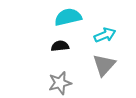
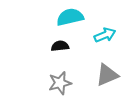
cyan semicircle: moved 2 px right
gray triangle: moved 3 px right, 10 px down; rotated 25 degrees clockwise
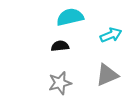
cyan arrow: moved 6 px right
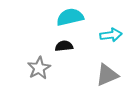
cyan arrow: rotated 15 degrees clockwise
black semicircle: moved 4 px right
gray star: moved 21 px left, 15 px up; rotated 15 degrees counterclockwise
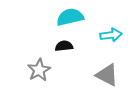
gray star: moved 2 px down
gray triangle: rotated 50 degrees clockwise
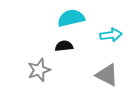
cyan semicircle: moved 1 px right, 1 px down
gray star: rotated 10 degrees clockwise
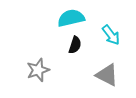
cyan arrow: rotated 60 degrees clockwise
black semicircle: moved 11 px right, 1 px up; rotated 114 degrees clockwise
gray star: moved 1 px left
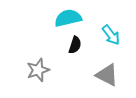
cyan semicircle: moved 3 px left
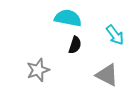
cyan semicircle: rotated 24 degrees clockwise
cyan arrow: moved 4 px right
